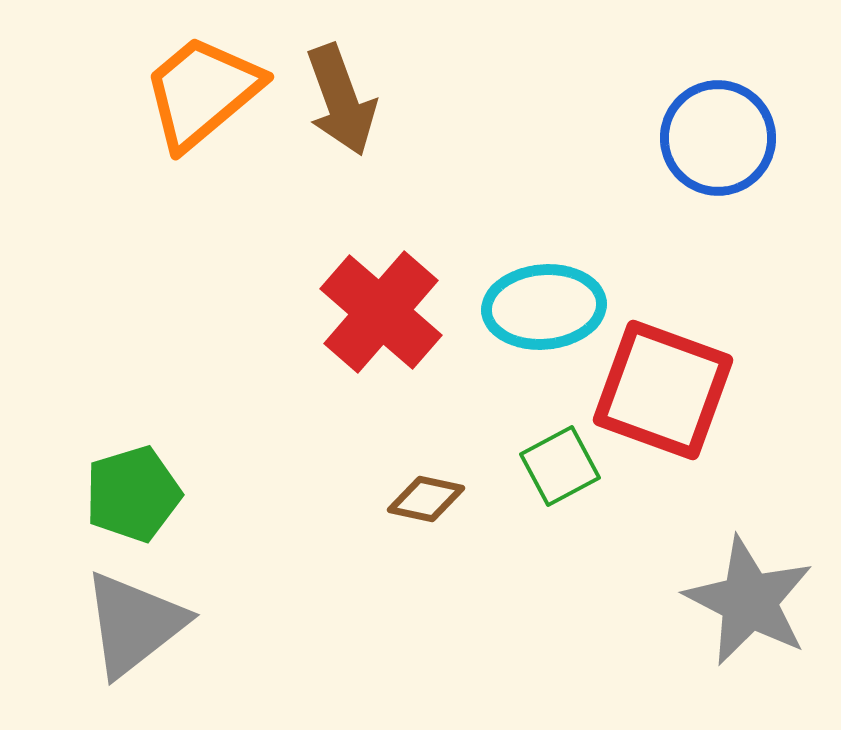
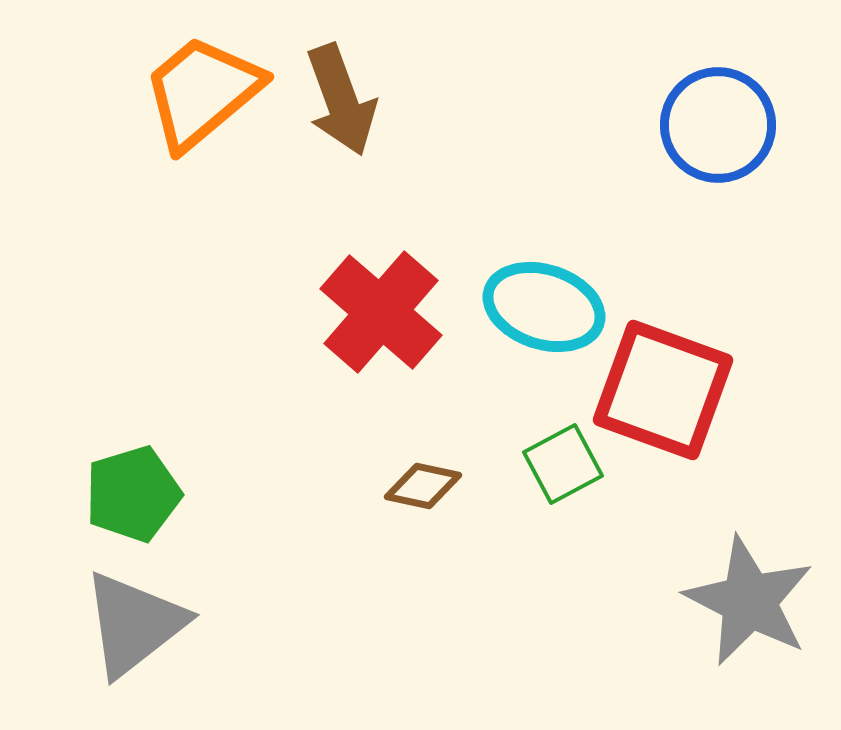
blue circle: moved 13 px up
cyan ellipse: rotated 23 degrees clockwise
green square: moved 3 px right, 2 px up
brown diamond: moved 3 px left, 13 px up
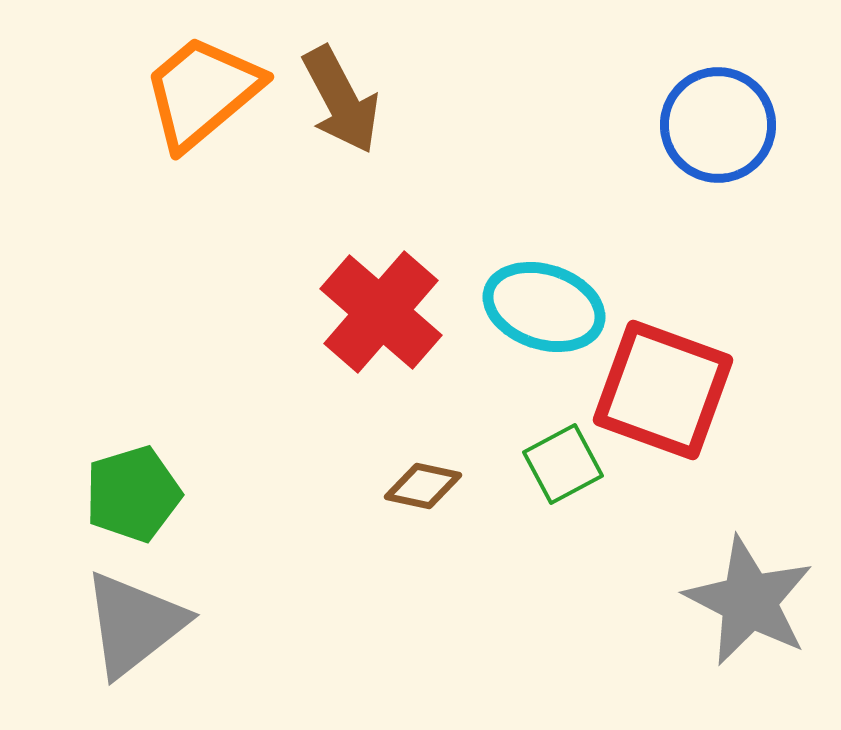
brown arrow: rotated 8 degrees counterclockwise
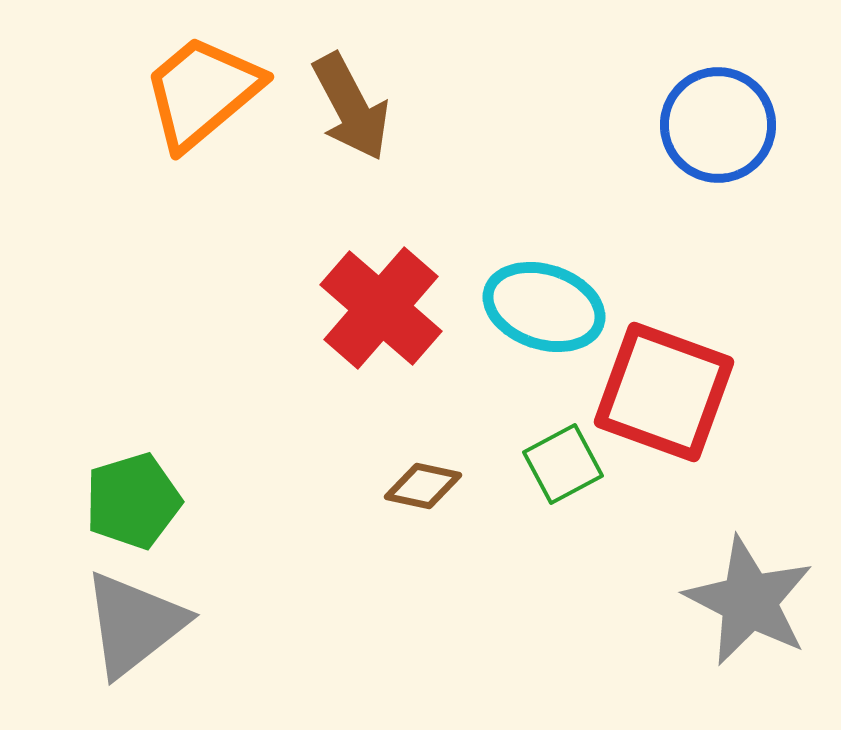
brown arrow: moved 10 px right, 7 px down
red cross: moved 4 px up
red square: moved 1 px right, 2 px down
green pentagon: moved 7 px down
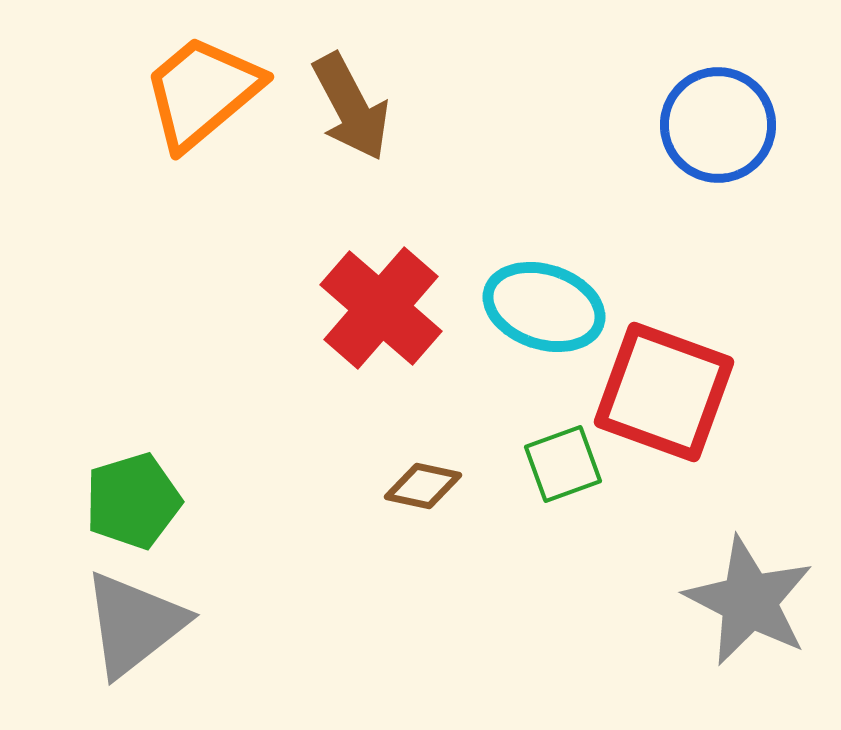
green square: rotated 8 degrees clockwise
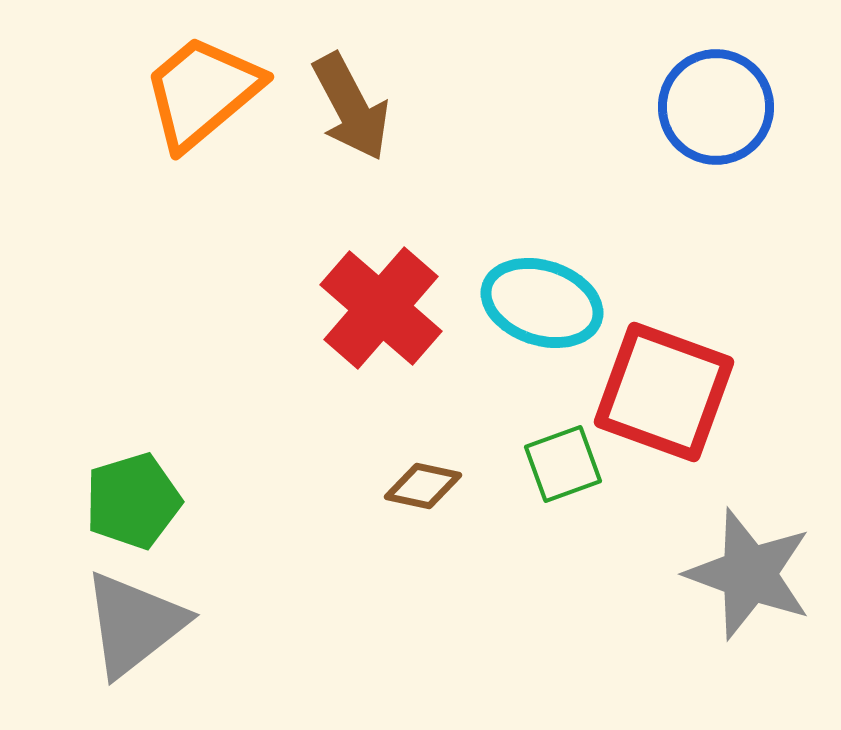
blue circle: moved 2 px left, 18 px up
cyan ellipse: moved 2 px left, 4 px up
gray star: moved 27 px up; rotated 7 degrees counterclockwise
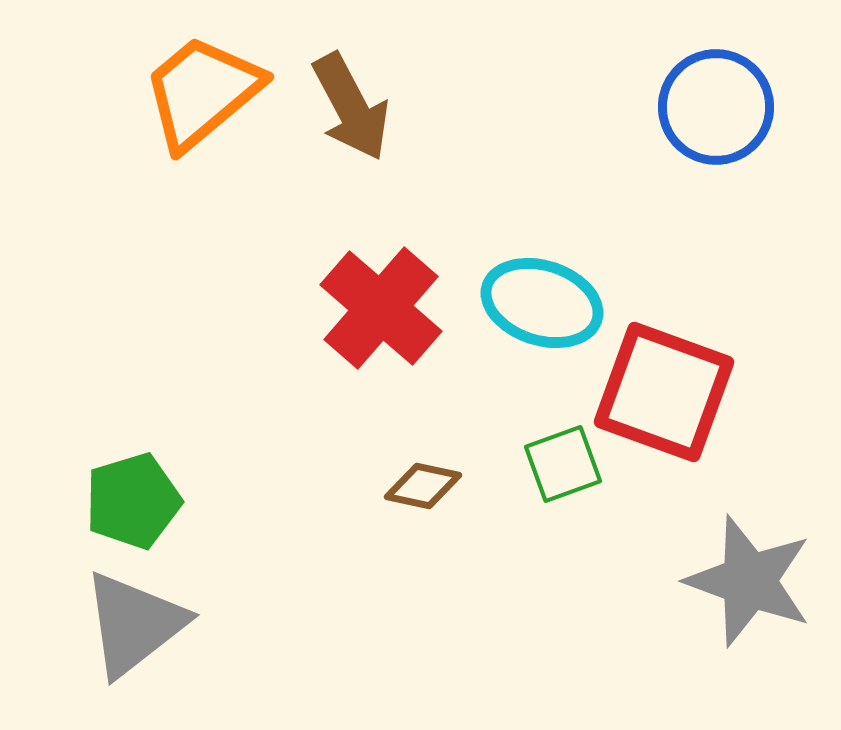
gray star: moved 7 px down
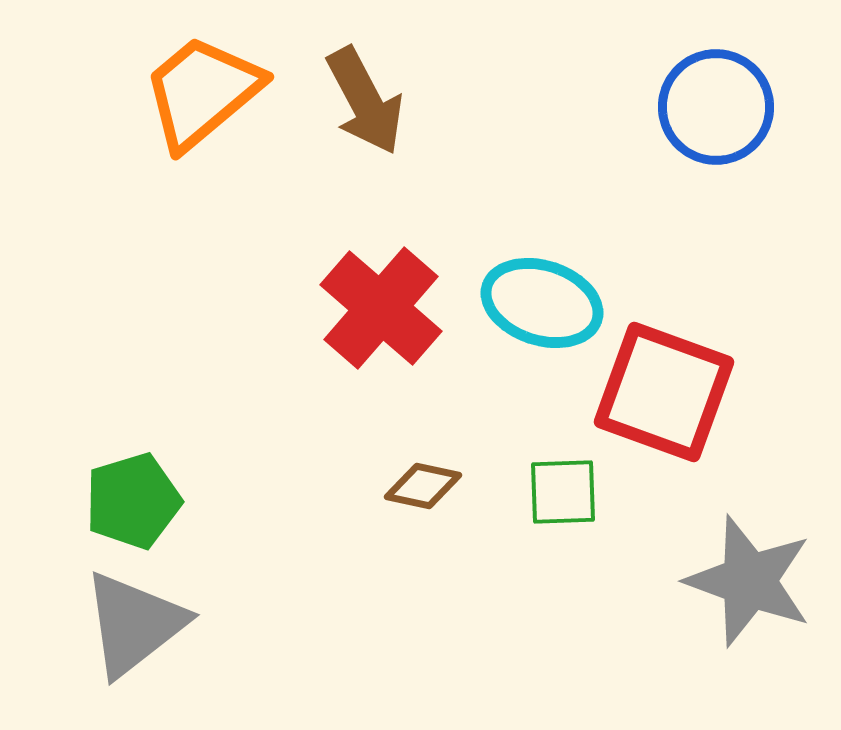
brown arrow: moved 14 px right, 6 px up
green square: moved 28 px down; rotated 18 degrees clockwise
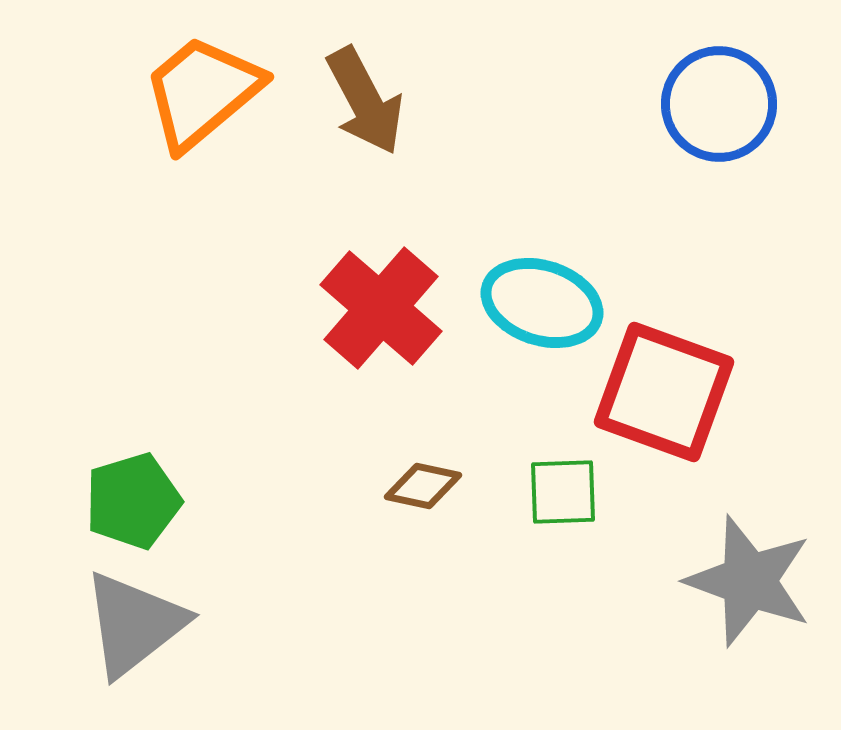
blue circle: moved 3 px right, 3 px up
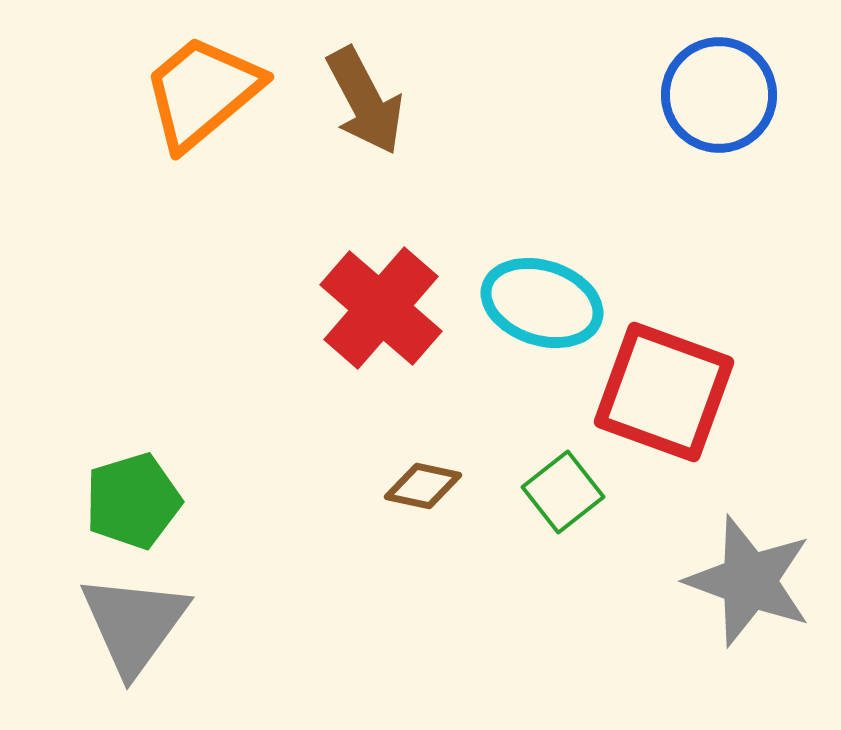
blue circle: moved 9 px up
green square: rotated 36 degrees counterclockwise
gray triangle: rotated 16 degrees counterclockwise
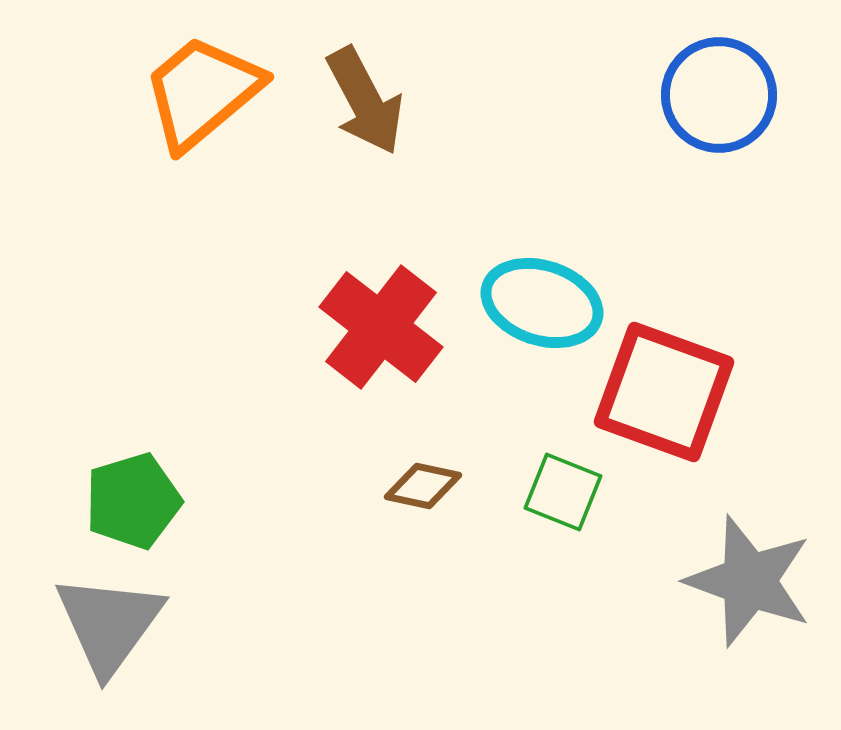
red cross: moved 19 px down; rotated 3 degrees counterclockwise
green square: rotated 30 degrees counterclockwise
gray triangle: moved 25 px left
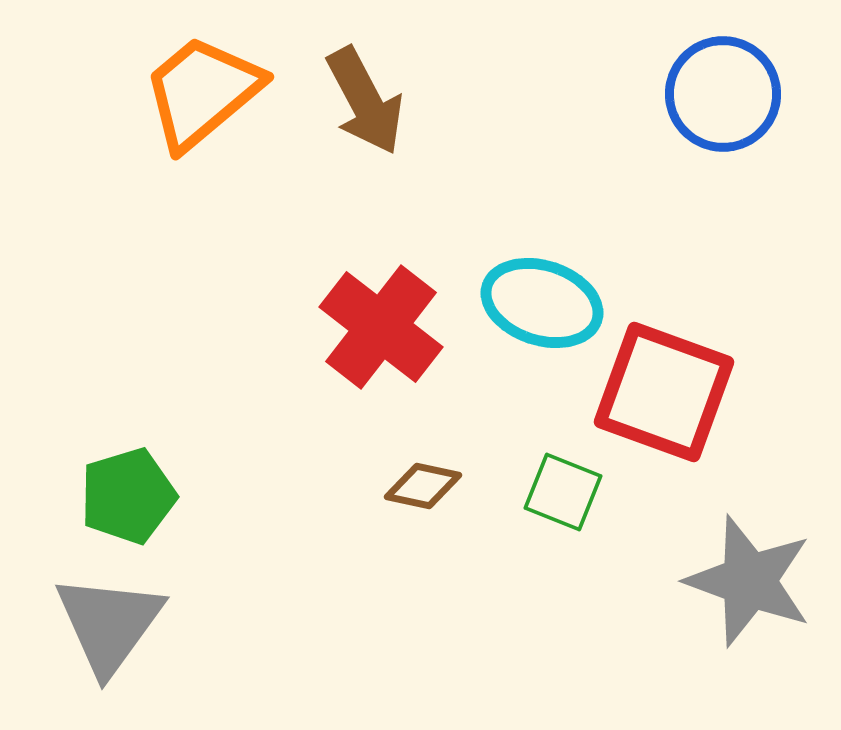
blue circle: moved 4 px right, 1 px up
green pentagon: moved 5 px left, 5 px up
